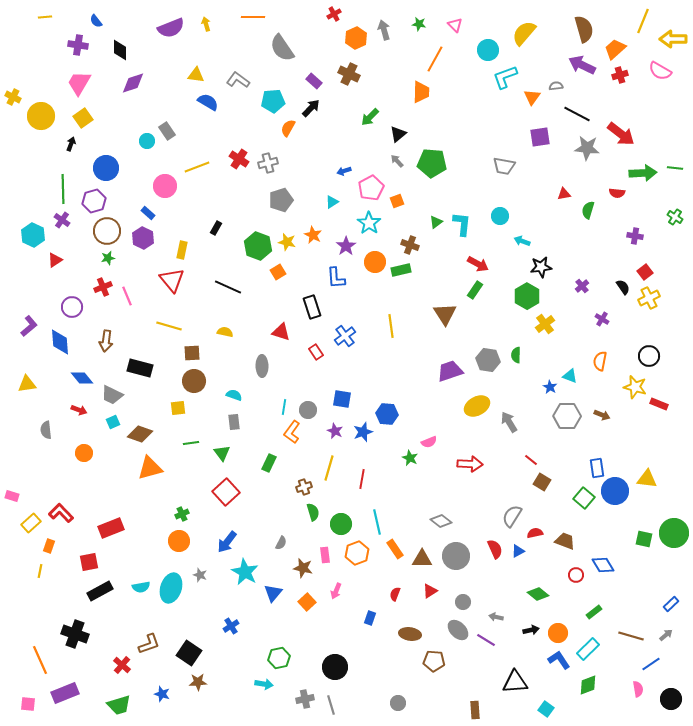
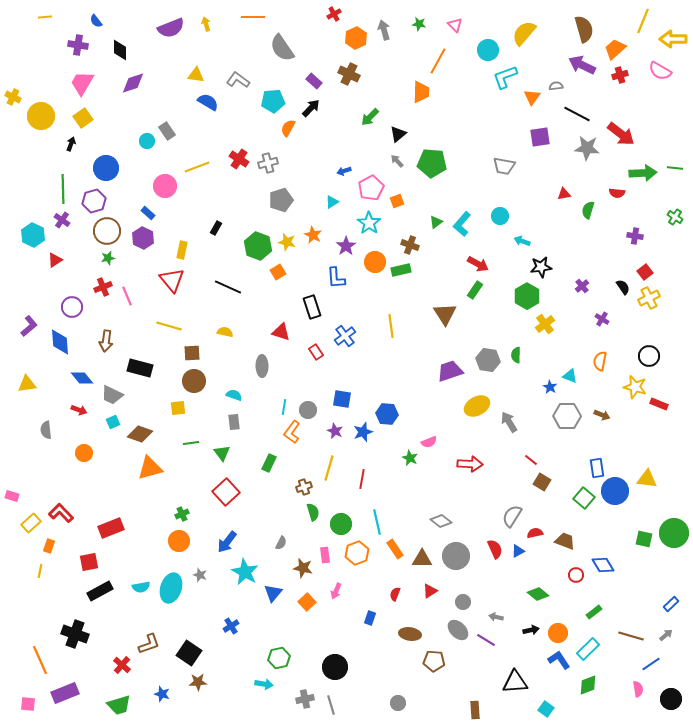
orange line at (435, 59): moved 3 px right, 2 px down
pink trapezoid at (79, 83): moved 3 px right
cyan L-shape at (462, 224): rotated 145 degrees counterclockwise
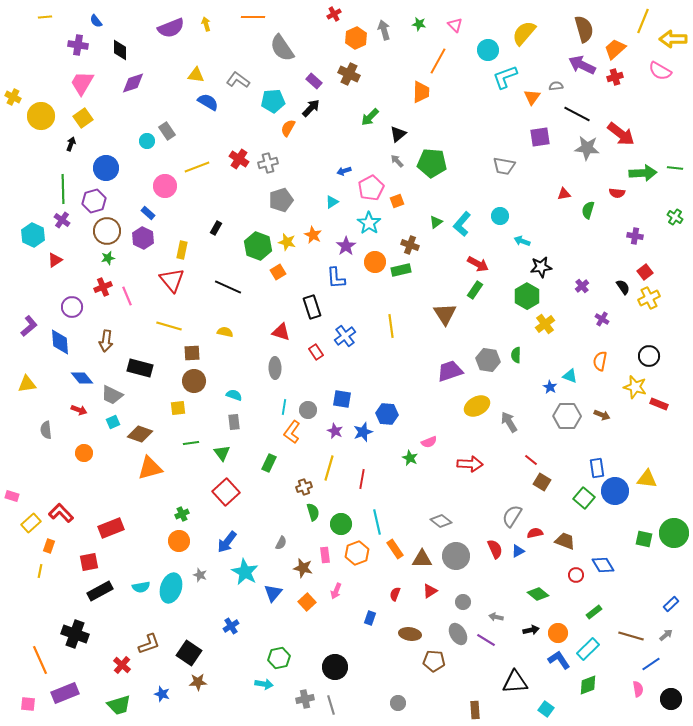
red cross at (620, 75): moved 5 px left, 2 px down
gray ellipse at (262, 366): moved 13 px right, 2 px down
gray ellipse at (458, 630): moved 4 px down; rotated 15 degrees clockwise
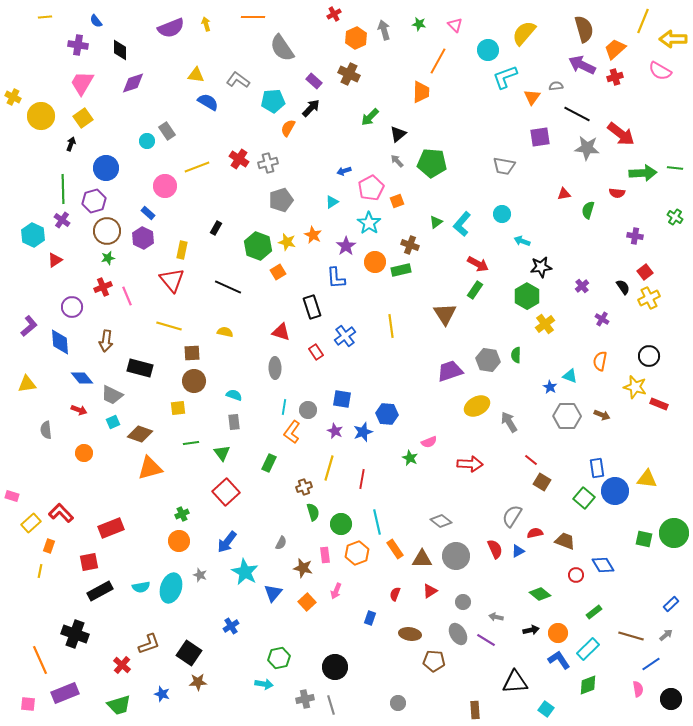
cyan circle at (500, 216): moved 2 px right, 2 px up
green diamond at (538, 594): moved 2 px right
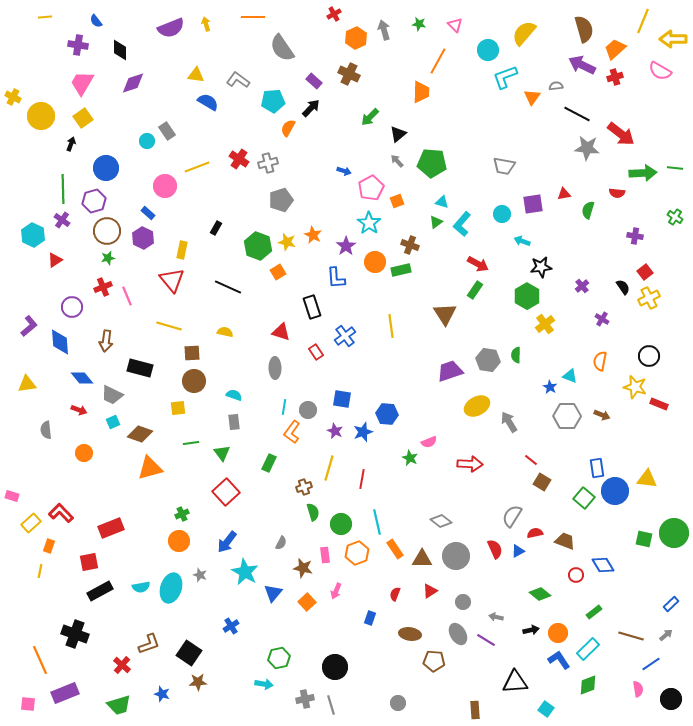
purple square at (540, 137): moved 7 px left, 67 px down
blue arrow at (344, 171): rotated 144 degrees counterclockwise
cyan triangle at (332, 202): moved 110 px right; rotated 48 degrees clockwise
